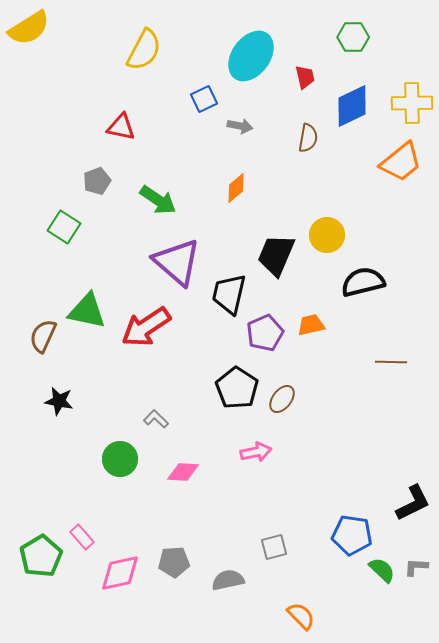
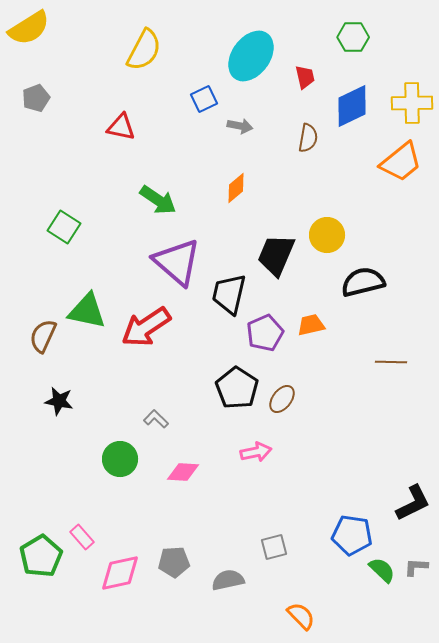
gray pentagon at (97, 181): moved 61 px left, 83 px up
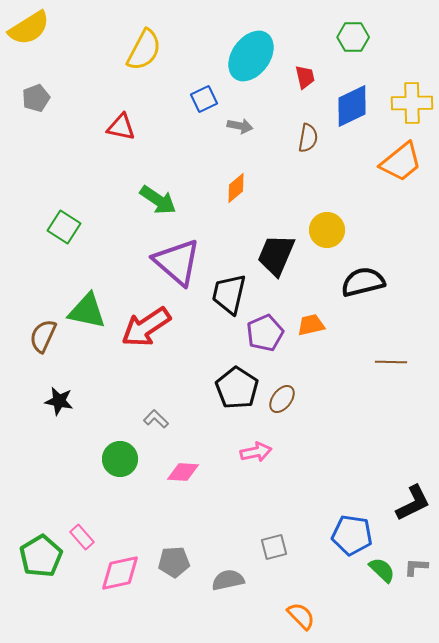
yellow circle at (327, 235): moved 5 px up
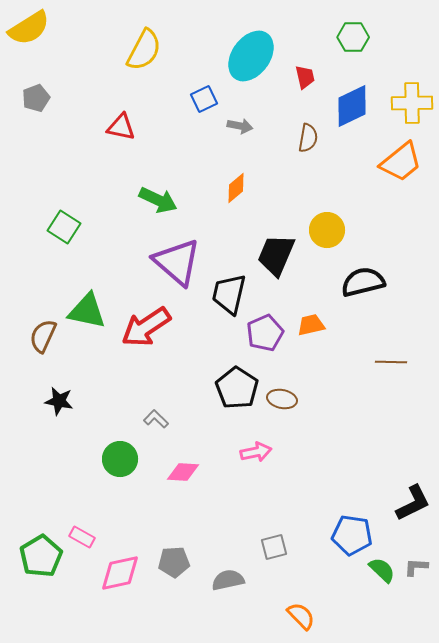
green arrow at (158, 200): rotated 9 degrees counterclockwise
brown ellipse at (282, 399): rotated 64 degrees clockwise
pink rectangle at (82, 537): rotated 20 degrees counterclockwise
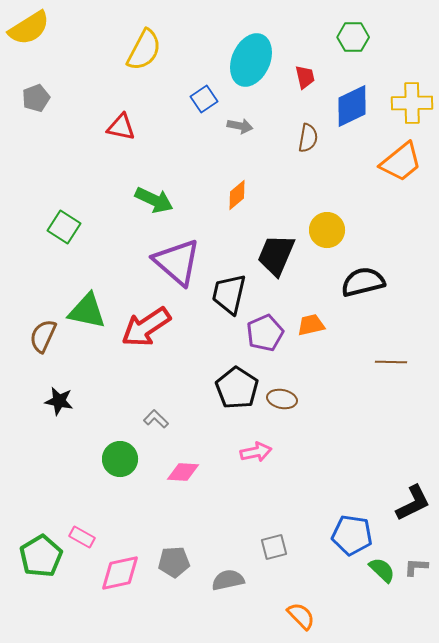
cyan ellipse at (251, 56): moved 4 px down; rotated 12 degrees counterclockwise
blue square at (204, 99): rotated 8 degrees counterclockwise
orange diamond at (236, 188): moved 1 px right, 7 px down
green arrow at (158, 200): moved 4 px left
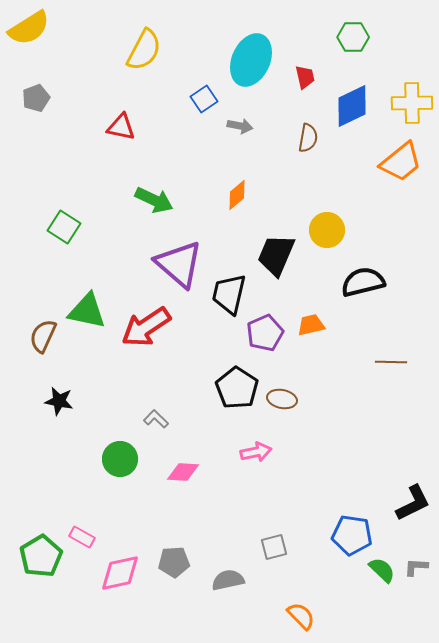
purple triangle at (177, 262): moved 2 px right, 2 px down
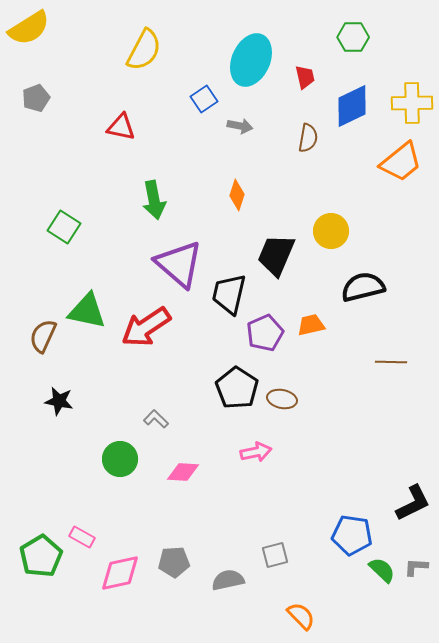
orange diamond at (237, 195): rotated 32 degrees counterclockwise
green arrow at (154, 200): rotated 54 degrees clockwise
yellow circle at (327, 230): moved 4 px right, 1 px down
black semicircle at (363, 282): moved 5 px down
gray square at (274, 547): moved 1 px right, 8 px down
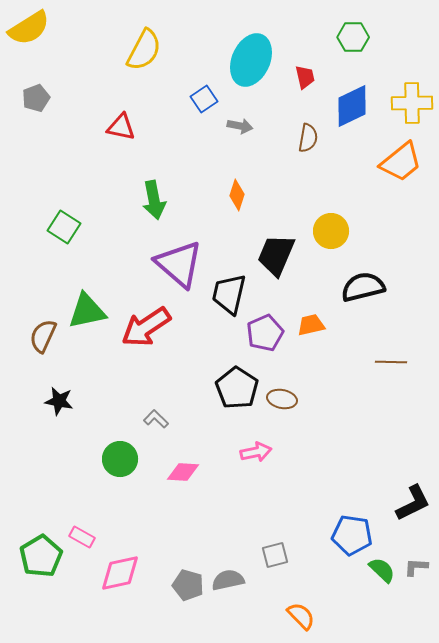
green triangle at (87, 311): rotated 24 degrees counterclockwise
gray pentagon at (174, 562): moved 14 px right, 23 px down; rotated 20 degrees clockwise
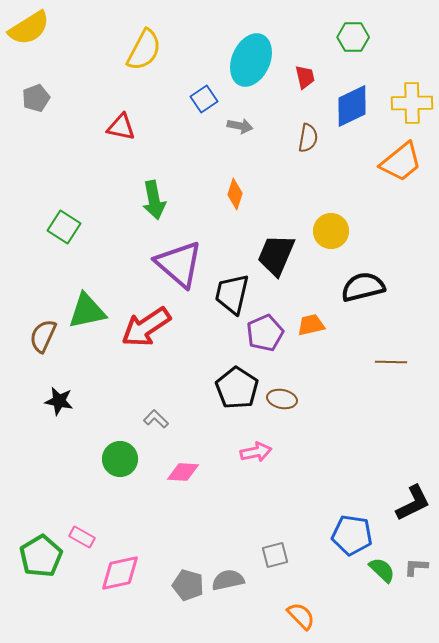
orange diamond at (237, 195): moved 2 px left, 1 px up
black trapezoid at (229, 294): moved 3 px right
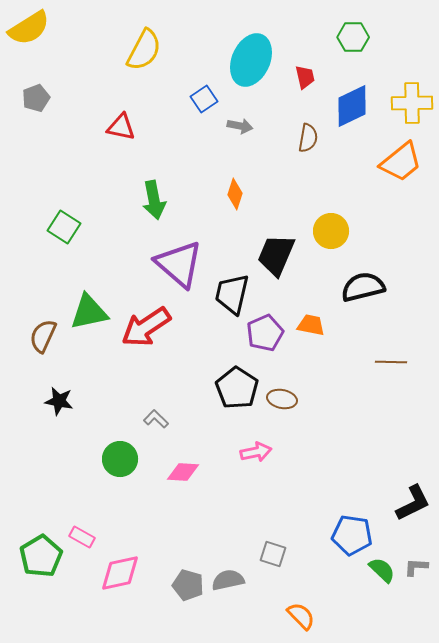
green triangle at (87, 311): moved 2 px right, 1 px down
orange trapezoid at (311, 325): rotated 24 degrees clockwise
gray square at (275, 555): moved 2 px left, 1 px up; rotated 32 degrees clockwise
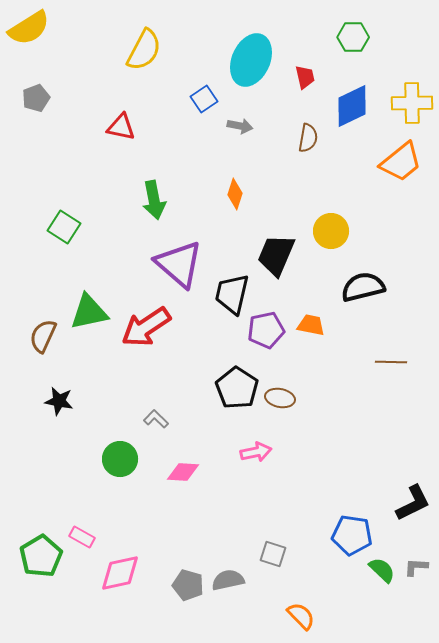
purple pentagon at (265, 333): moved 1 px right, 3 px up; rotated 12 degrees clockwise
brown ellipse at (282, 399): moved 2 px left, 1 px up
